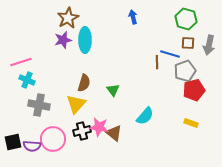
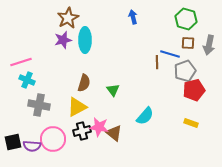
yellow triangle: moved 1 px right, 3 px down; rotated 20 degrees clockwise
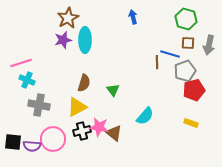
pink line: moved 1 px down
black square: rotated 18 degrees clockwise
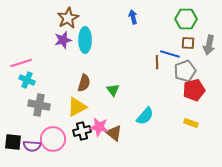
green hexagon: rotated 15 degrees counterclockwise
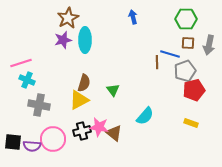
yellow triangle: moved 2 px right, 7 px up
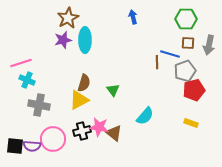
black square: moved 2 px right, 4 px down
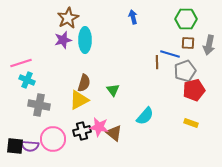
purple semicircle: moved 2 px left
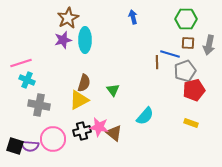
black square: rotated 12 degrees clockwise
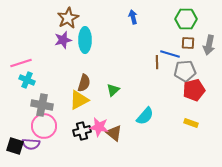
gray pentagon: rotated 15 degrees clockwise
green triangle: rotated 24 degrees clockwise
gray cross: moved 3 px right
pink circle: moved 9 px left, 13 px up
purple semicircle: moved 1 px right, 2 px up
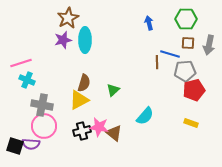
blue arrow: moved 16 px right, 6 px down
